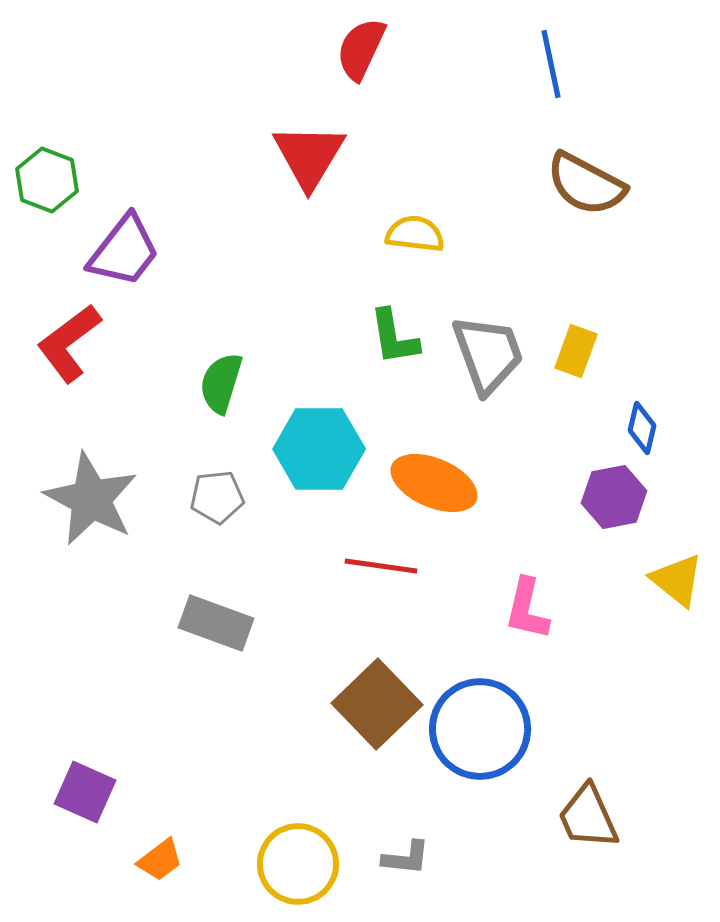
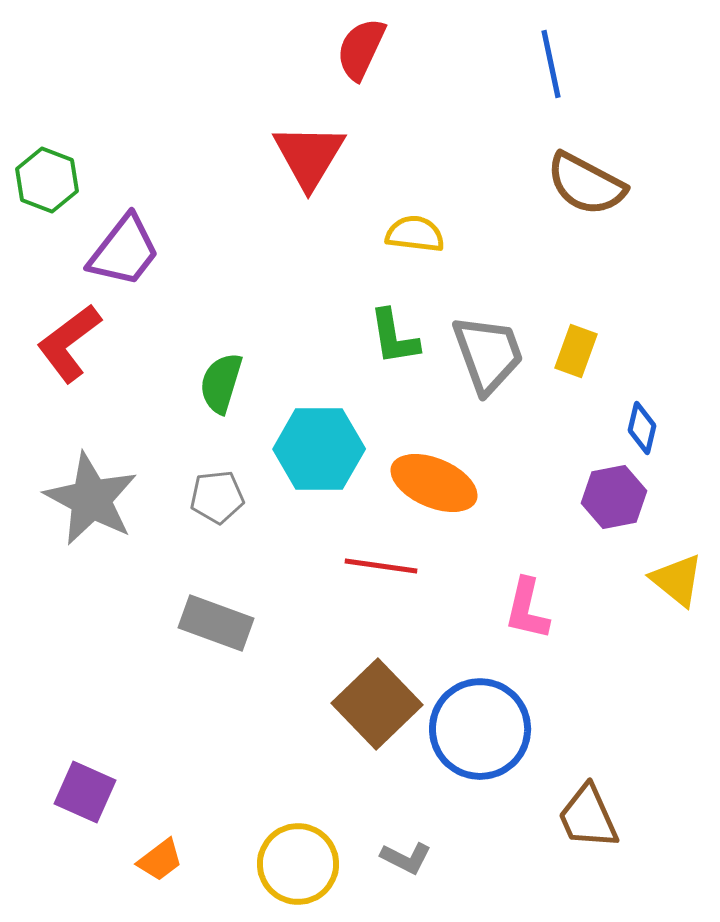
gray L-shape: rotated 21 degrees clockwise
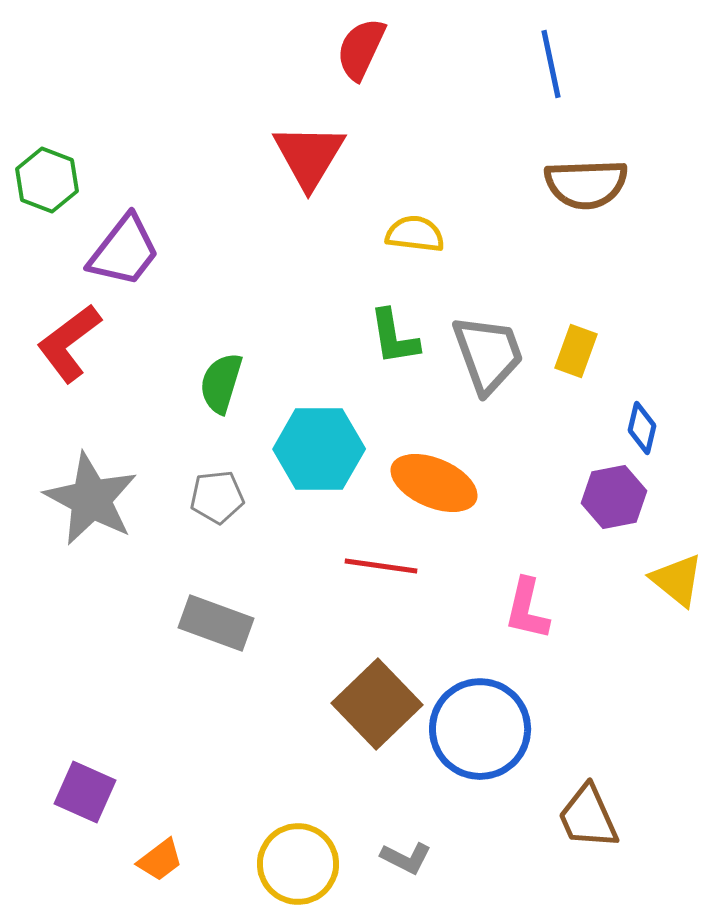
brown semicircle: rotated 30 degrees counterclockwise
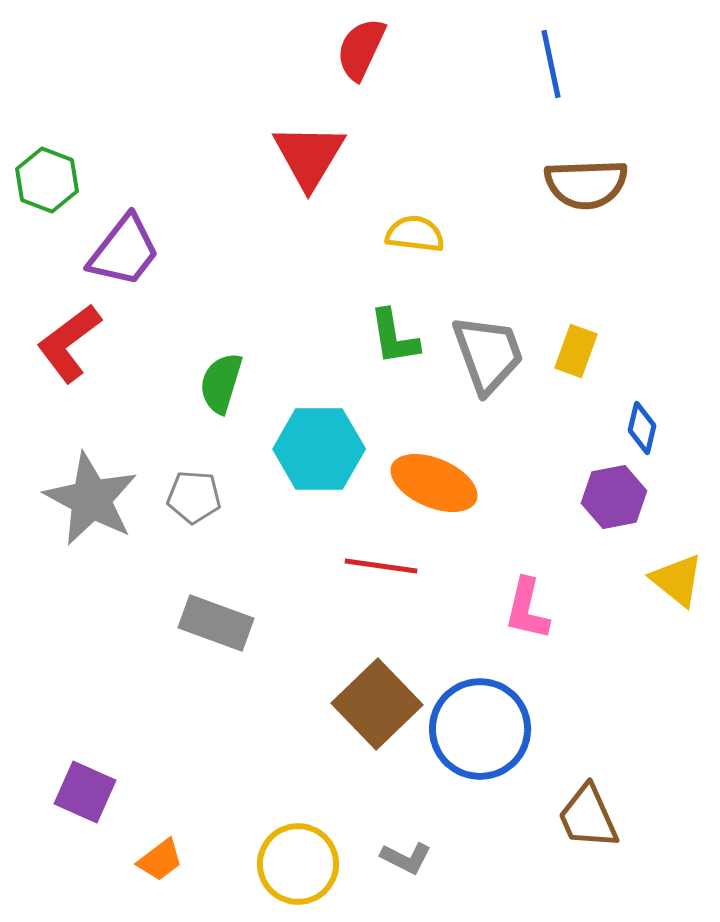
gray pentagon: moved 23 px left; rotated 10 degrees clockwise
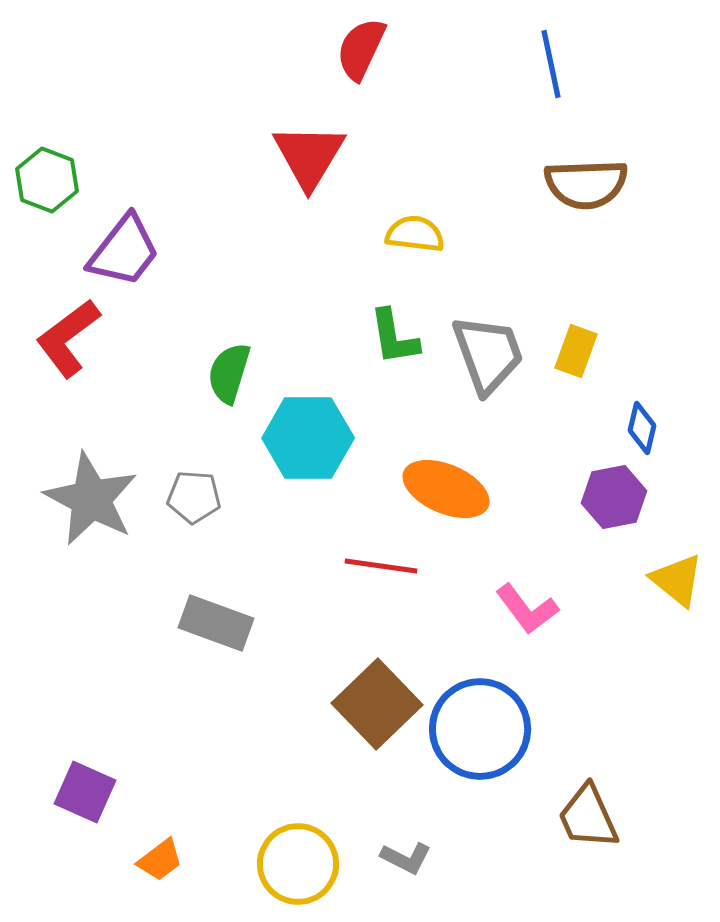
red L-shape: moved 1 px left, 5 px up
green semicircle: moved 8 px right, 10 px up
cyan hexagon: moved 11 px left, 11 px up
orange ellipse: moved 12 px right, 6 px down
pink L-shape: rotated 50 degrees counterclockwise
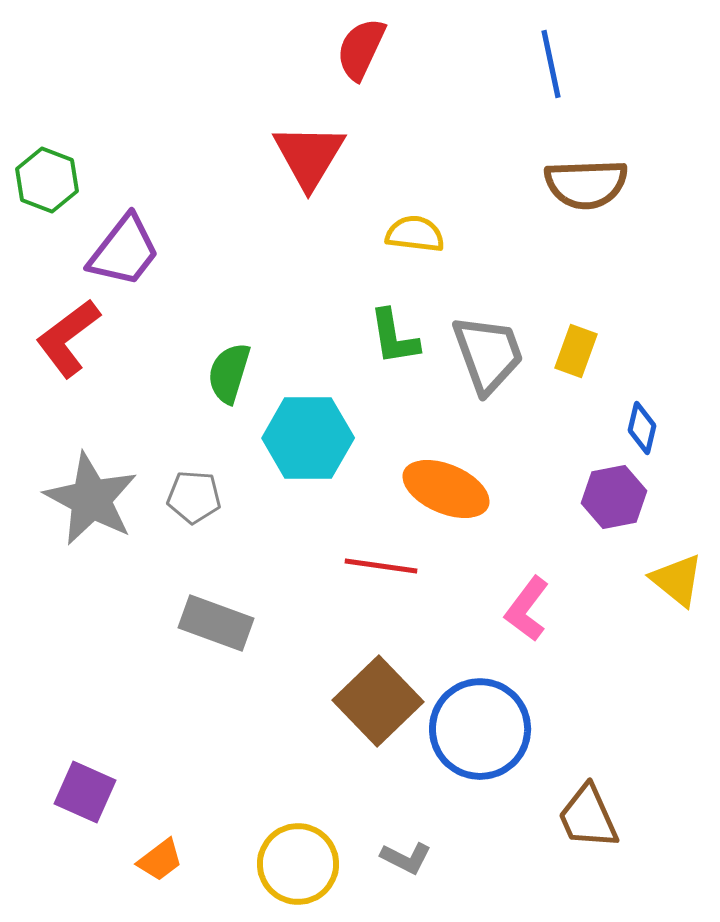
pink L-shape: rotated 74 degrees clockwise
brown square: moved 1 px right, 3 px up
